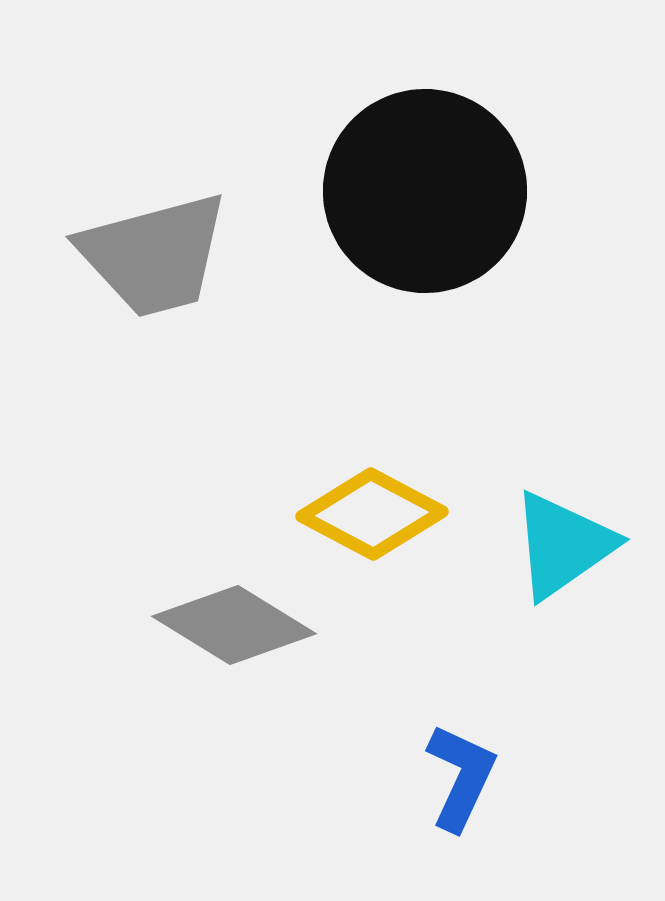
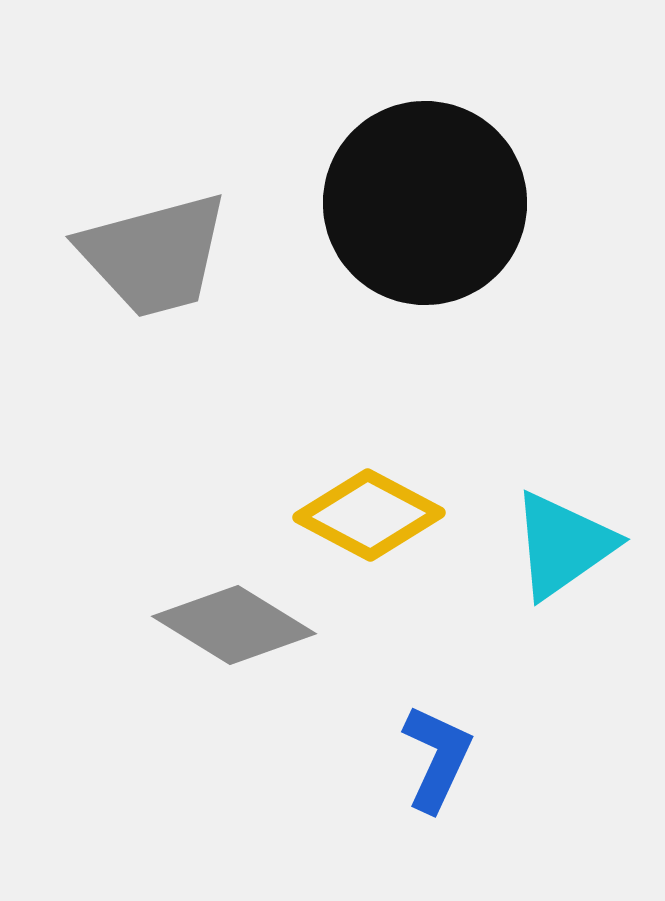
black circle: moved 12 px down
yellow diamond: moved 3 px left, 1 px down
blue L-shape: moved 24 px left, 19 px up
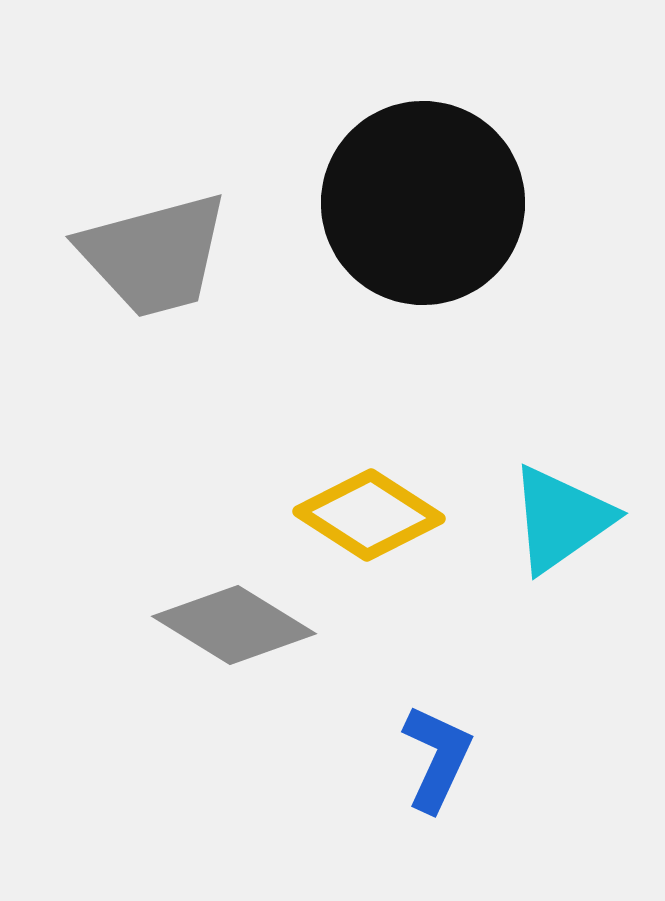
black circle: moved 2 px left
yellow diamond: rotated 5 degrees clockwise
cyan triangle: moved 2 px left, 26 px up
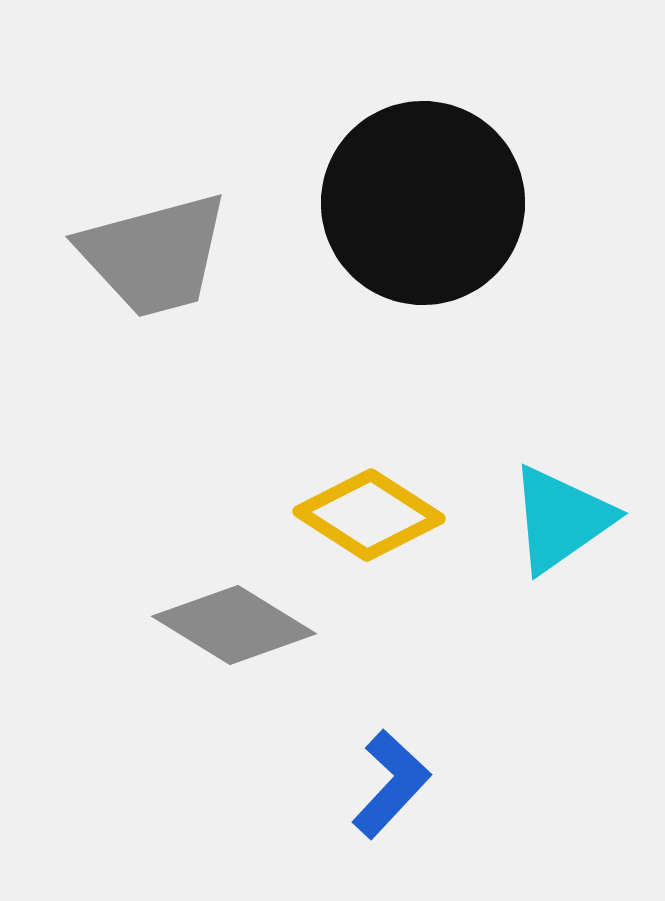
blue L-shape: moved 46 px left, 26 px down; rotated 18 degrees clockwise
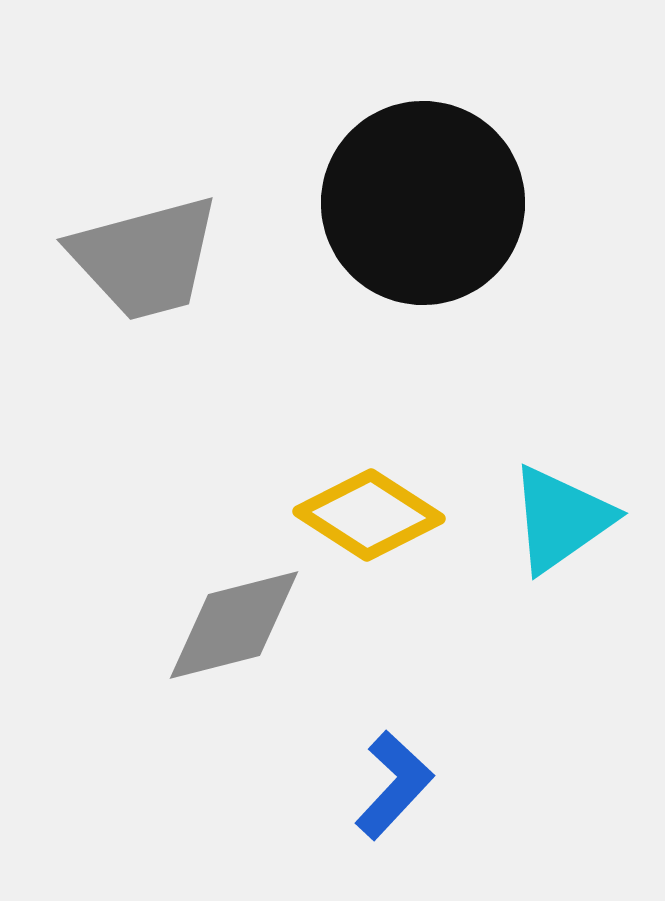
gray trapezoid: moved 9 px left, 3 px down
gray diamond: rotated 46 degrees counterclockwise
blue L-shape: moved 3 px right, 1 px down
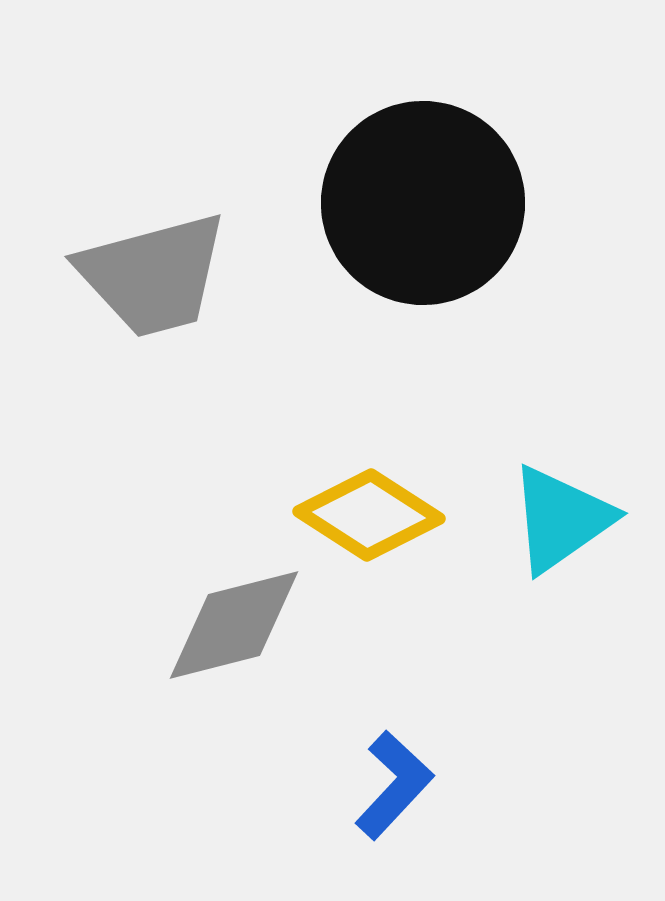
gray trapezoid: moved 8 px right, 17 px down
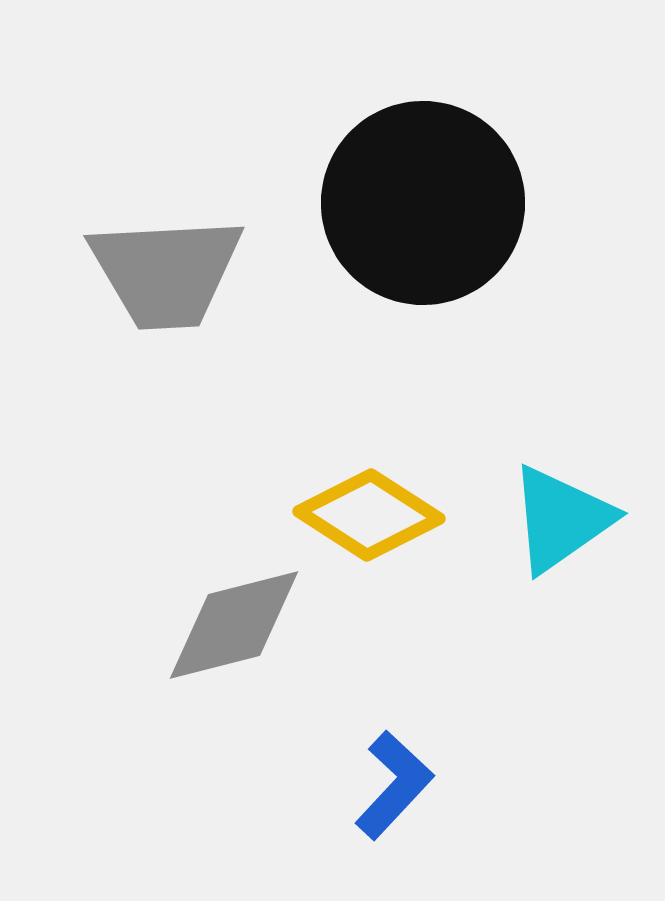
gray trapezoid: moved 13 px right, 3 px up; rotated 12 degrees clockwise
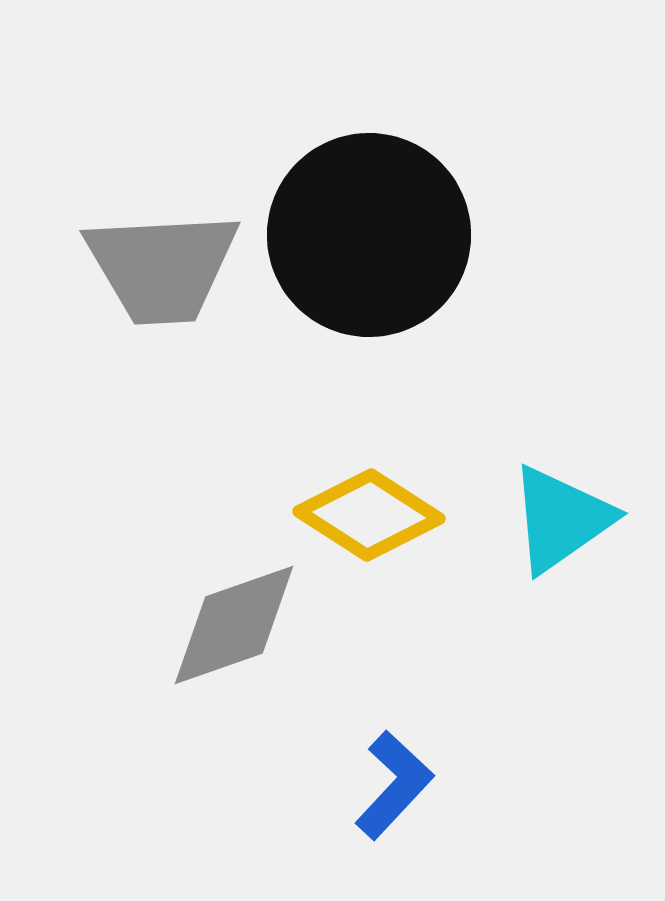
black circle: moved 54 px left, 32 px down
gray trapezoid: moved 4 px left, 5 px up
gray diamond: rotated 5 degrees counterclockwise
